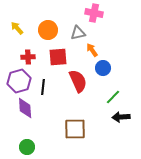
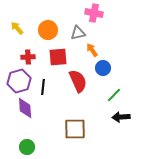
green line: moved 1 px right, 2 px up
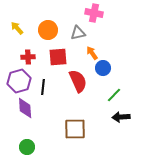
orange arrow: moved 3 px down
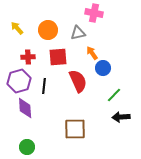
black line: moved 1 px right, 1 px up
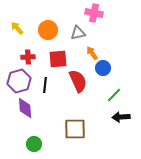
red square: moved 2 px down
black line: moved 1 px right, 1 px up
green circle: moved 7 px right, 3 px up
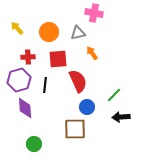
orange circle: moved 1 px right, 2 px down
blue circle: moved 16 px left, 39 px down
purple hexagon: moved 1 px up
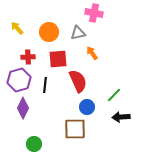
purple diamond: moved 2 px left; rotated 30 degrees clockwise
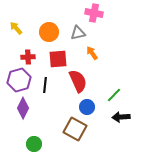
yellow arrow: moved 1 px left
brown square: rotated 30 degrees clockwise
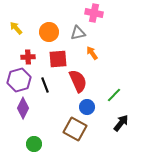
black line: rotated 28 degrees counterclockwise
black arrow: moved 6 px down; rotated 132 degrees clockwise
